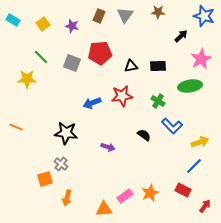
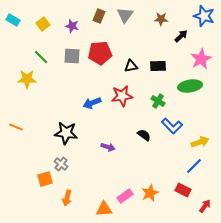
brown star: moved 3 px right, 7 px down
gray square: moved 7 px up; rotated 18 degrees counterclockwise
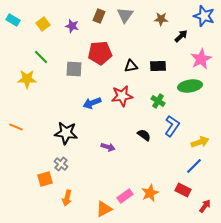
gray square: moved 2 px right, 13 px down
blue L-shape: rotated 100 degrees counterclockwise
orange triangle: rotated 24 degrees counterclockwise
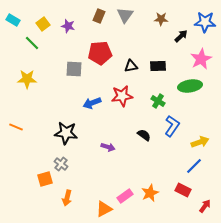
blue star: moved 1 px right, 6 px down; rotated 15 degrees counterclockwise
purple star: moved 4 px left
green line: moved 9 px left, 14 px up
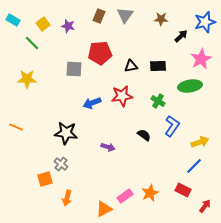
blue star: rotated 20 degrees counterclockwise
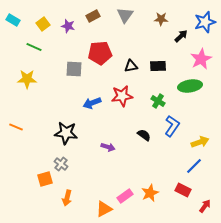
brown rectangle: moved 6 px left; rotated 40 degrees clockwise
green line: moved 2 px right, 4 px down; rotated 21 degrees counterclockwise
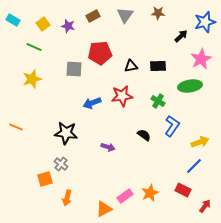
brown star: moved 3 px left, 6 px up
yellow star: moved 5 px right; rotated 18 degrees counterclockwise
